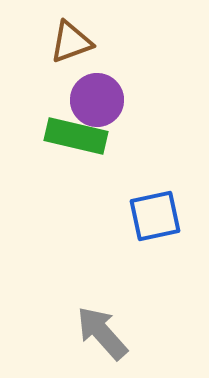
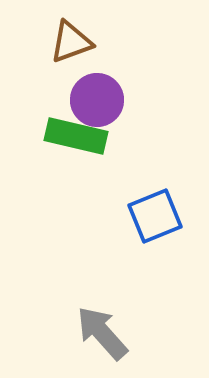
blue square: rotated 10 degrees counterclockwise
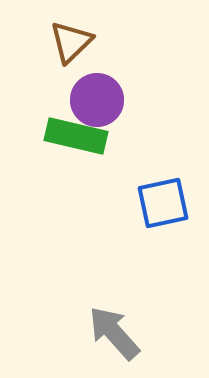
brown triangle: rotated 24 degrees counterclockwise
blue square: moved 8 px right, 13 px up; rotated 10 degrees clockwise
gray arrow: moved 12 px right
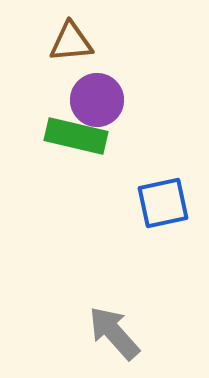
brown triangle: rotated 39 degrees clockwise
